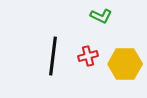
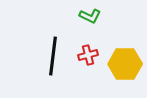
green L-shape: moved 11 px left
red cross: moved 1 px up
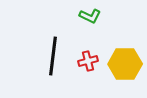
red cross: moved 6 px down
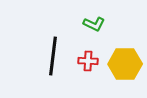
green L-shape: moved 4 px right, 8 px down
red cross: rotated 18 degrees clockwise
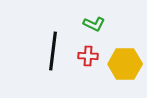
black line: moved 5 px up
red cross: moved 5 px up
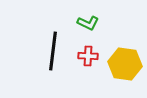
green L-shape: moved 6 px left, 1 px up
yellow hexagon: rotated 8 degrees clockwise
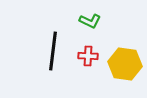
green L-shape: moved 2 px right, 2 px up
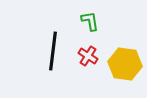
green L-shape: rotated 125 degrees counterclockwise
red cross: rotated 30 degrees clockwise
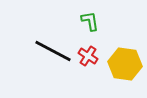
black line: rotated 69 degrees counterclockwise
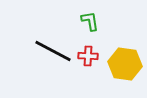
red cross: rotated 30 degrees counterclockwise
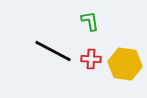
red cross: moved 3 px right, 3 px down
